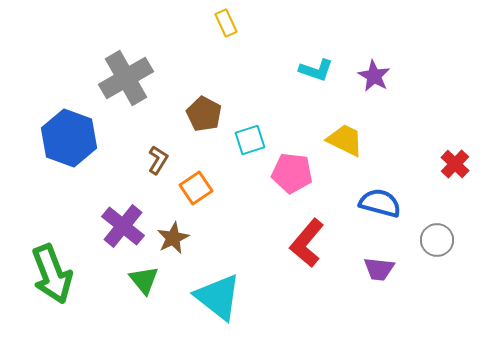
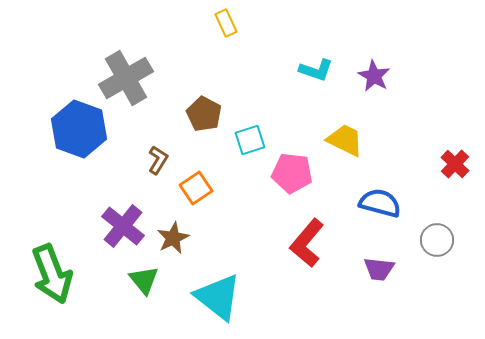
blue hexagon: moved 10 px right, 9 px up
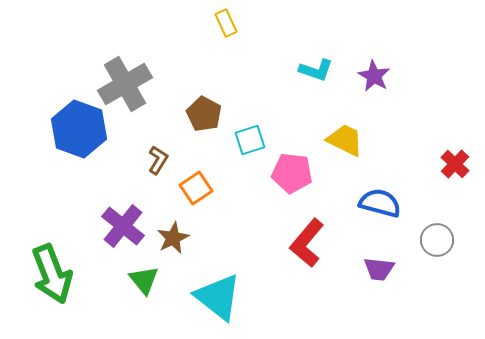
gray cross: moved 1 px left, 6 px down
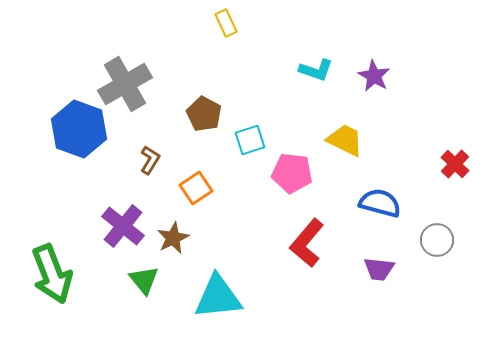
brown L-shape: moved 8 px left
cyan triangle: rotated 44 degrees counterclockwise
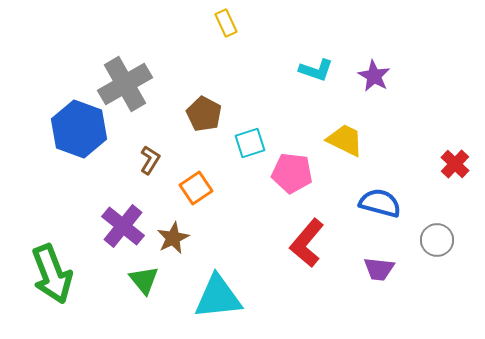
cyan square: moved 3 px down
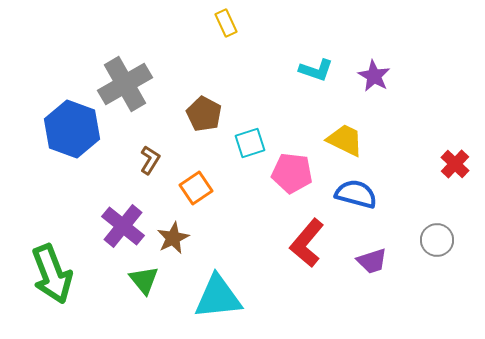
blue hexagon: moved 7 px left
blue semicircle: moved 24 px left, 9 px up
purple trapezoid: moved 7 px left, 8 px up; rotated 24 degrees counterclockwise
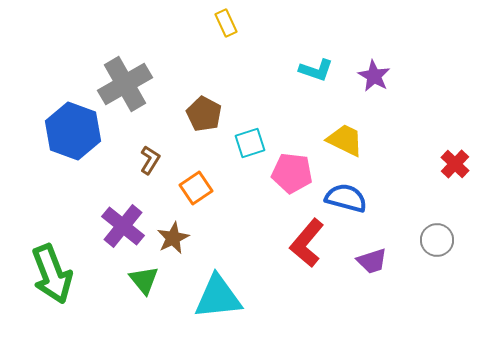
blue hexagon: moved 1 px right, 2 px down
blue semicircle: moved 10 px left, 4 px down
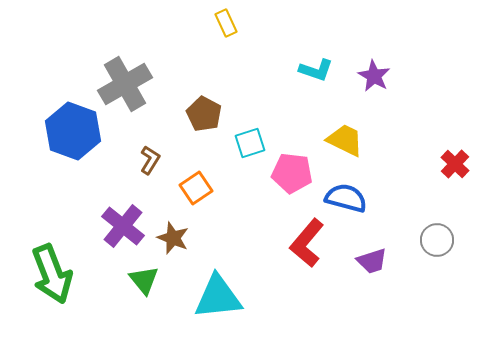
brown star: rotated 24 degrees counterclockwise
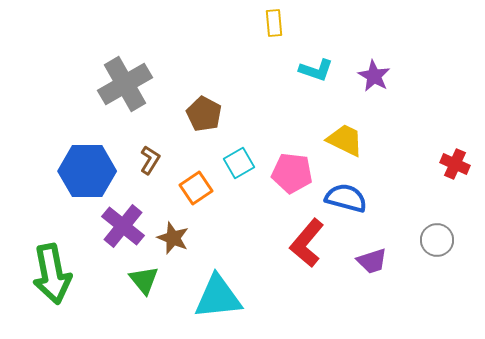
yellow rectangle: moved 48 px right; rotated 20 degrees clockwise
blue hexagon: moved 14 px right, 40 px down; rotated 20 degrees counterclockwise
cyan square: moved 11 px left, 20 px down; rotated 12 degrees counterclockwise
red cross: rotated 20 degrees counterclockwise
green arrow: rotated 10 degrees clockwise
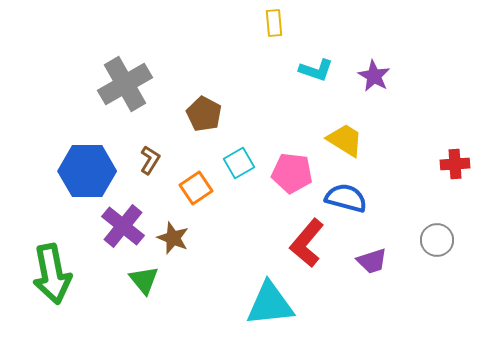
yellow trapezoid: rotated 6 degrees clockwise
red cross: rotated 28 degrees counterclockwise
cyan triangle: moved 52 px right, 7 px down
